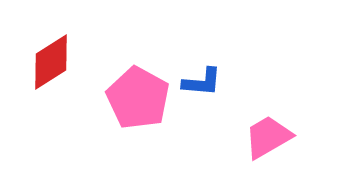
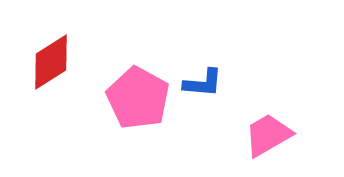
blue L-shape: moved 1 px right, 1 px down
pink trapezoid: moved 2 px up
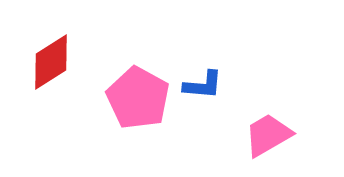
blue L-shape: moved 2 px down
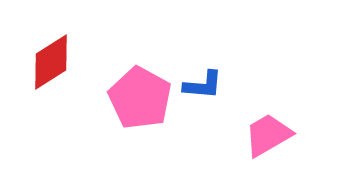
pink pentagon: moved 2 px right
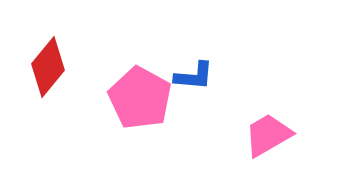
red diamond: moved 3 px left, 5 px down; rotated 18 degrees counterclockwise
blue L-shape: moved 9 px left, 9 px up
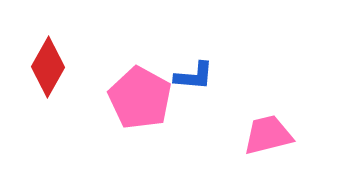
red diamond: rotated 10 degrees counterclockwise
pink trapezoid: rotated 16 degrees clockwise
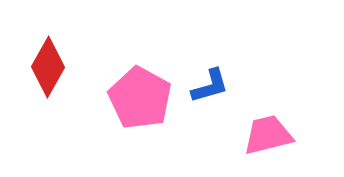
blue L-shape: moved 16 px right, 10 px down; rotated 21 degrees counterclockwise
